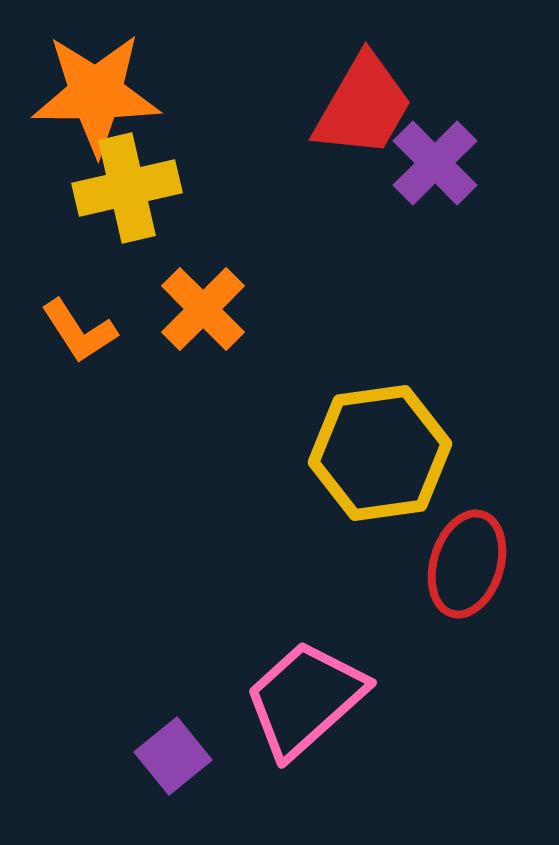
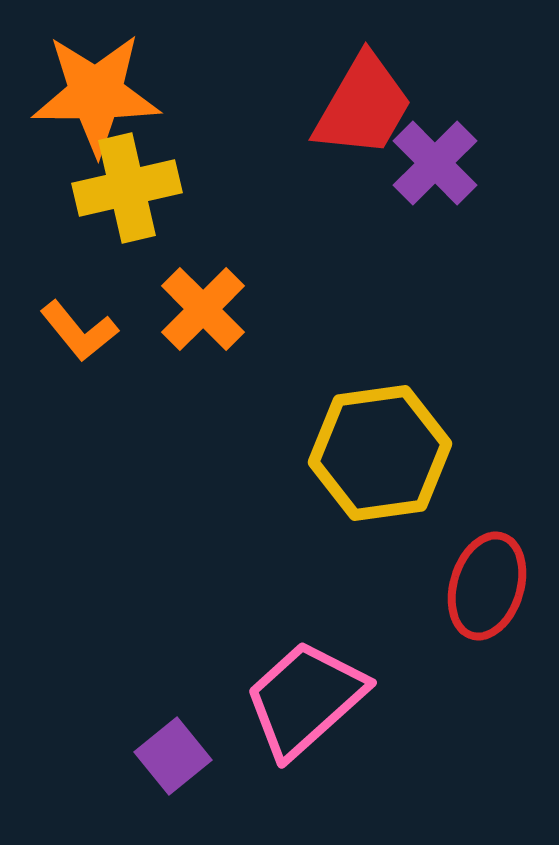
orange L-shape: rotated 6 degrees counterclockwise
red ellipse: moved 20 px right, 22 px down
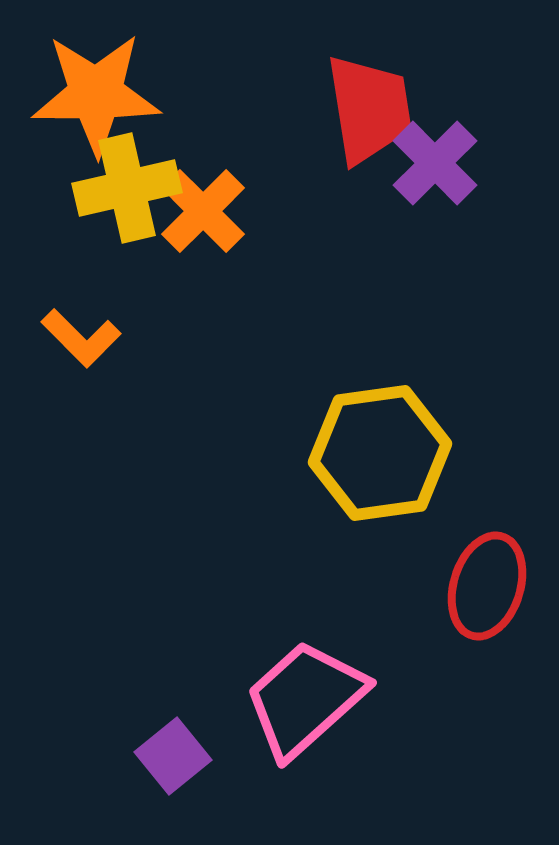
red trapezoid: moved 6 px right, 3 px down; rotated 39 degrees counterclockwise
orange cross: moved 98 px up
orange L-shape: moved 2 px right, 7 px down; rotated 6 degrees counterclockwise
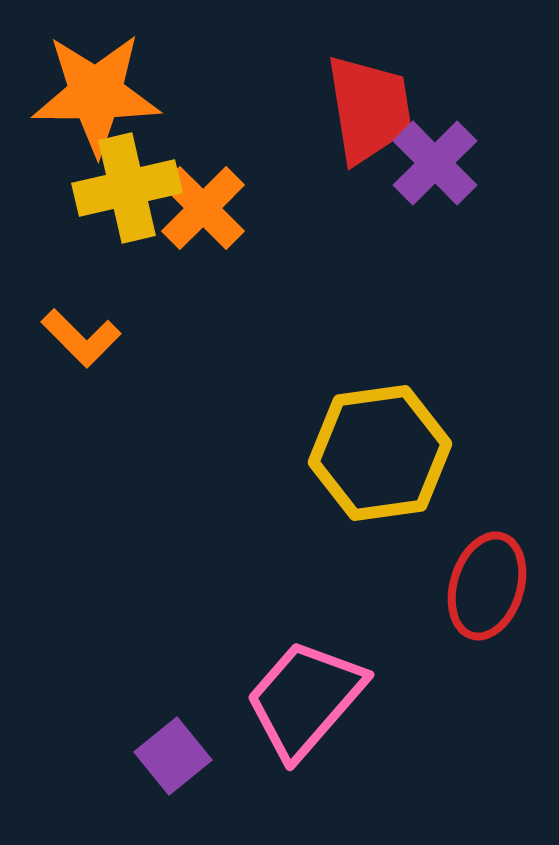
orange cross: moved 3 px up
pink trapezoid: rotated 7 degrees counterclockwise
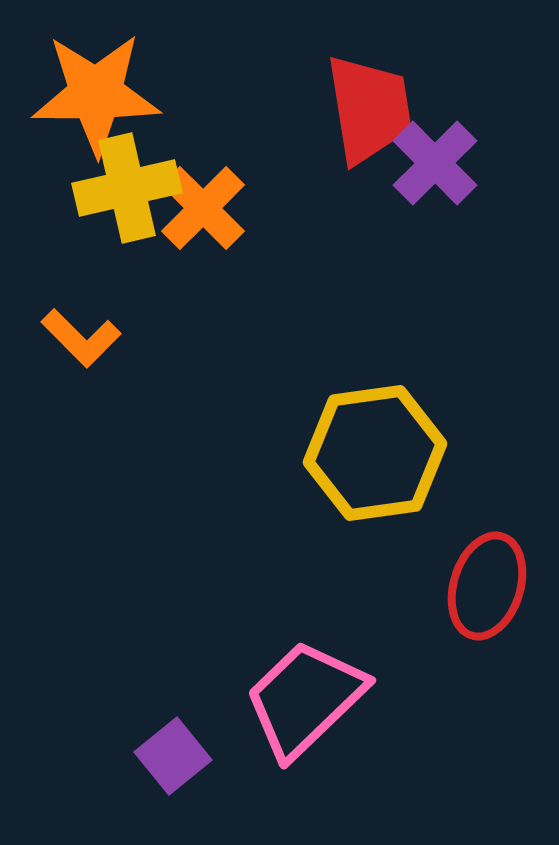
yellow hexagon: moved 5 px left
pink trapezoid: rotated 5 degrees clockwise
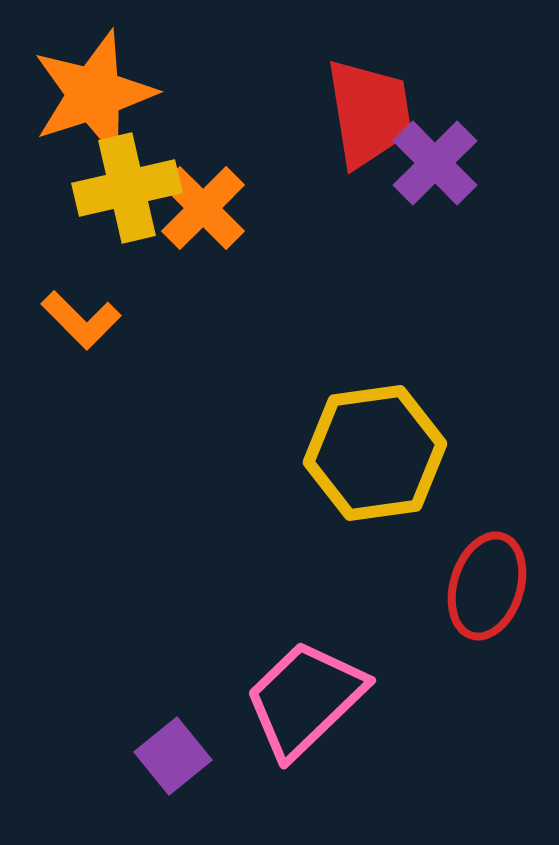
orange star: moved 2 px left; rotated 18 degrees counterclockwise
red trapezoid: moved 4 px down
orange L-shape: moved 18 px up
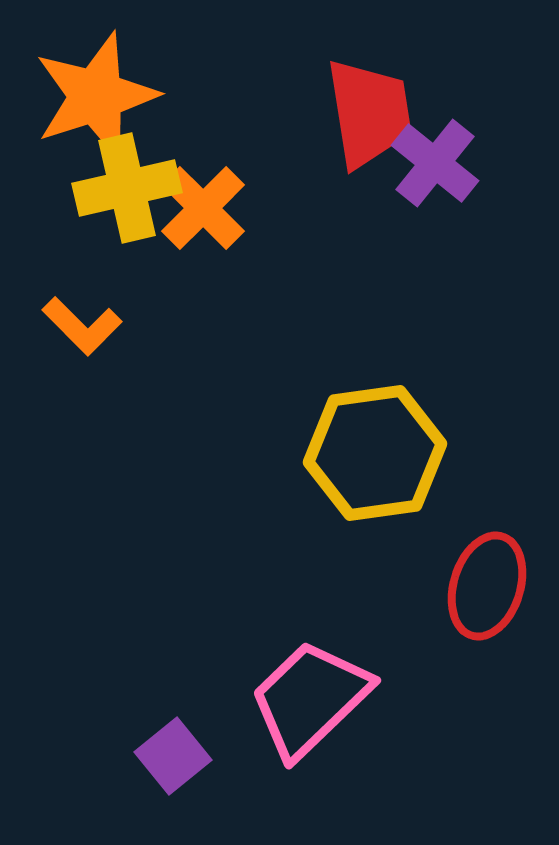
orange star: moved 2 px right, 2 px down
purple cross: rotated 6 degrees counterclockwise
orange L-shape: moved 1 px right, 6 px down
pink trapezoid: moved 5 px right
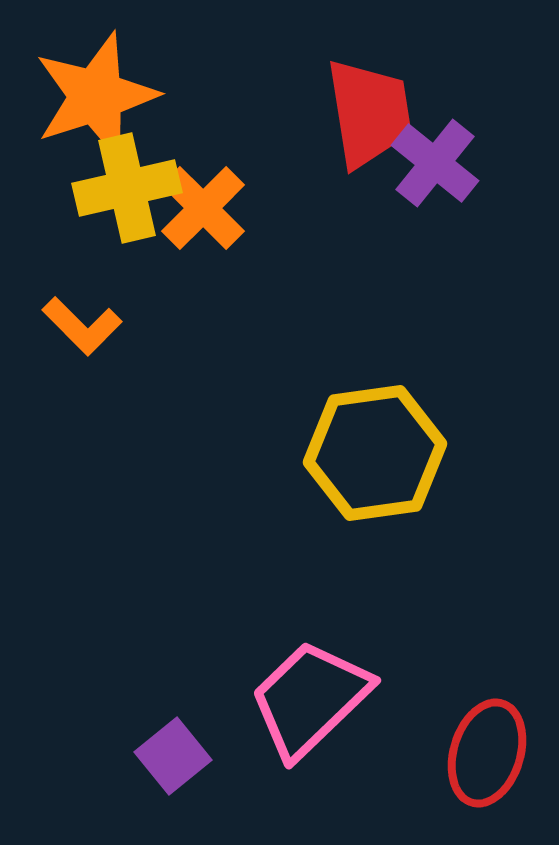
red ellipse: moved 167 px down
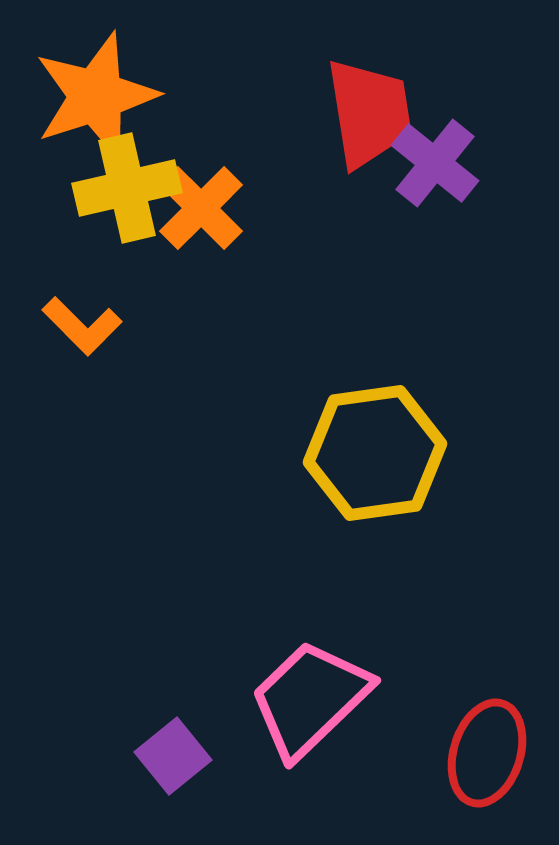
orange cross: moved 2 px left
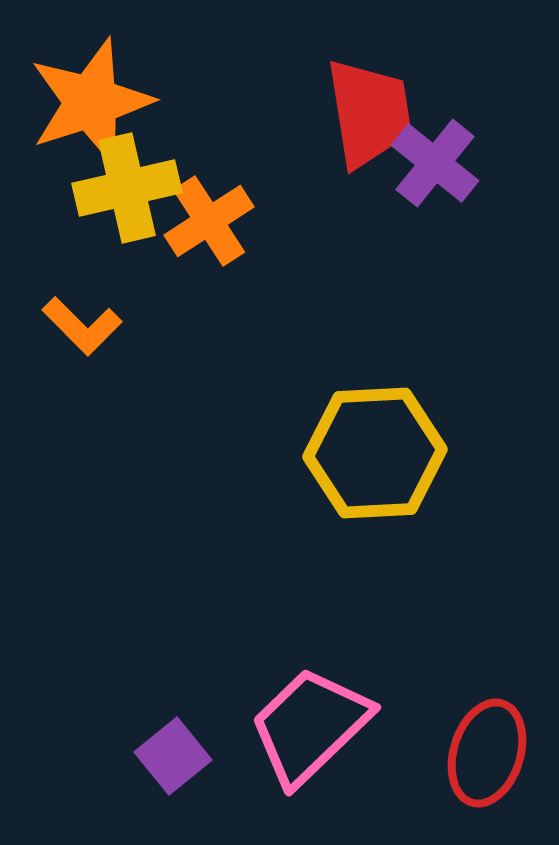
orange star: moved 5 px left, 6 px down
orange cross: moved 8 px right, 13 px down; rotated 12 degrees clockwise
yellow hexagon: rotated 5 degrees clockwise
pink trapezoid: moved 27 px down
